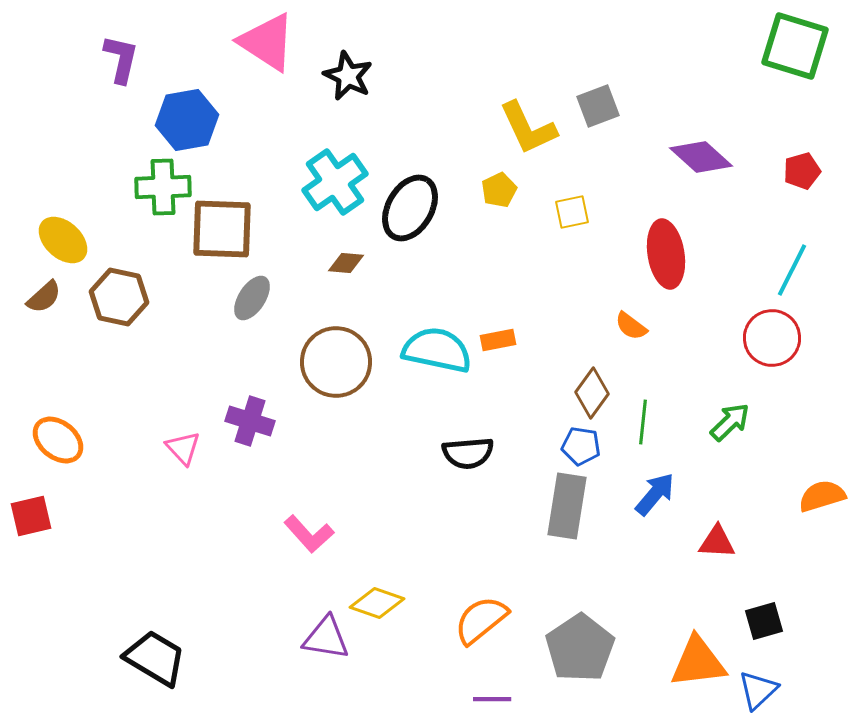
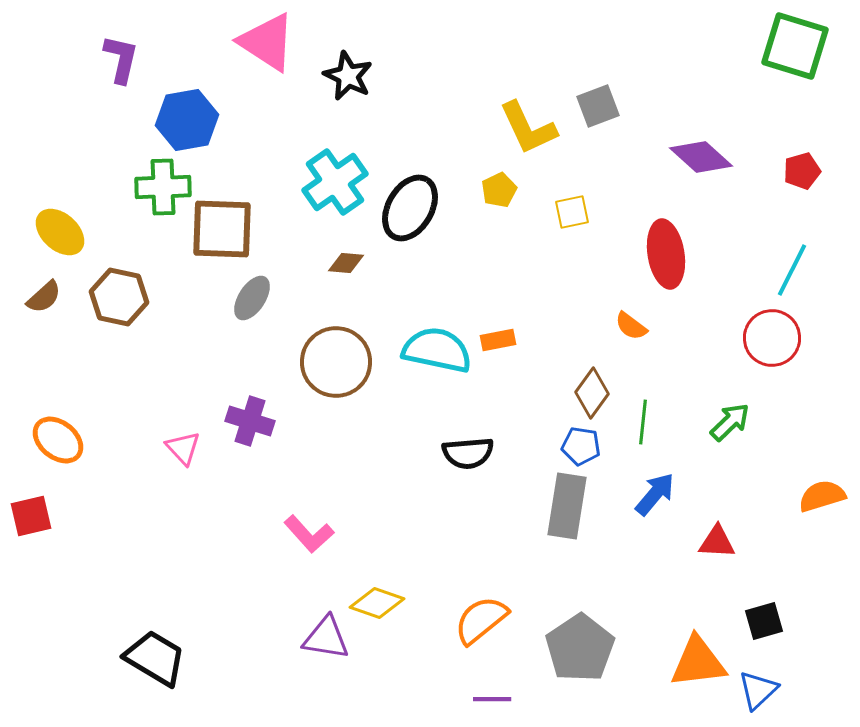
yellow ellipse at (63, 240): moved 3 px left, 8 px up
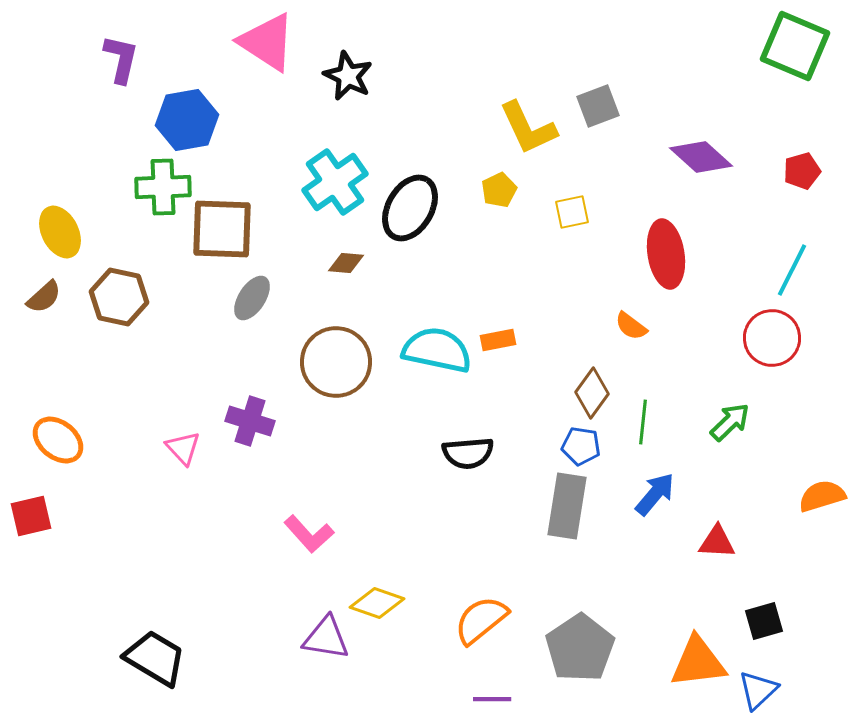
green square at (795, 46): rotated 6 degrees clockwise
yellow ellipse at (60, 232): rotated 21 degrees clockwise
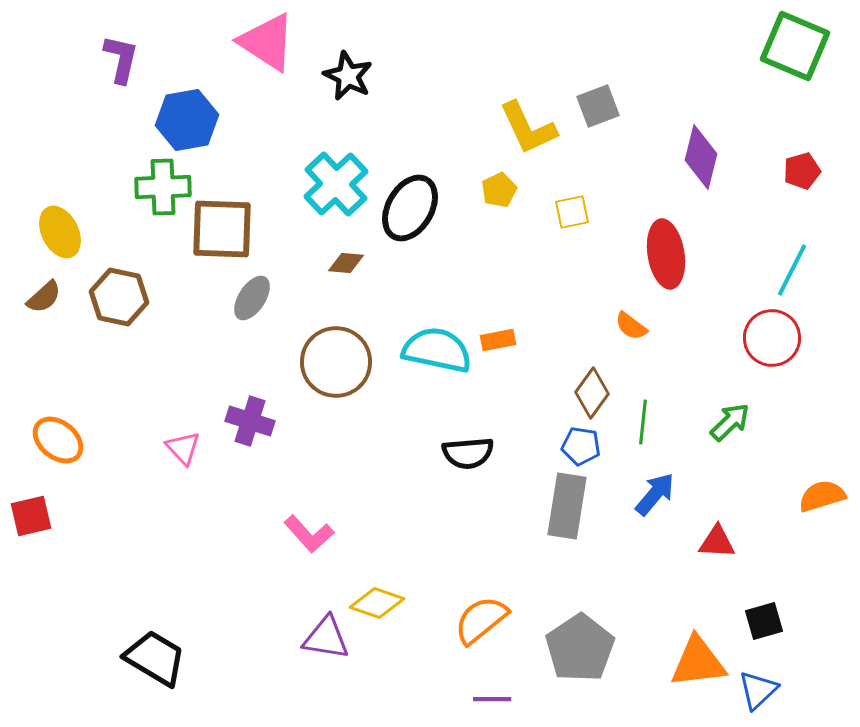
purple diamond at (701, 157): rotated 62 degrees clockwise
cyan cross at (335, 182): moved 1 px right, 2 px down; rotated 8 degrees counterclockwise
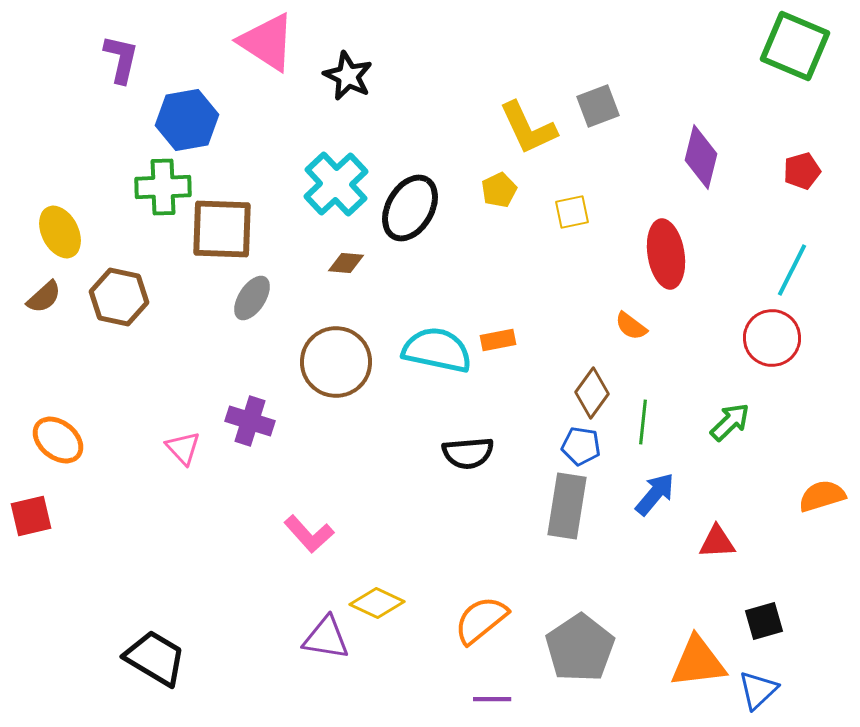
red triangle at (717, 542): rotated 6 degrees counterclockwise
yellow diamond at (377, 603): rotated 6 degrees clockwise
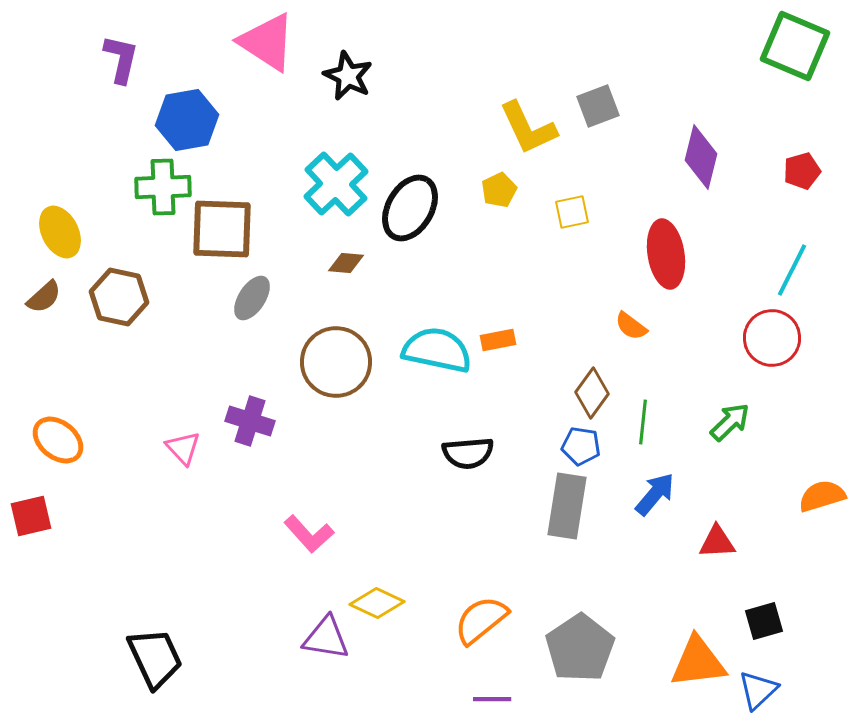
black trapezoid at (155, 658): rotated 34 degrees clockwise
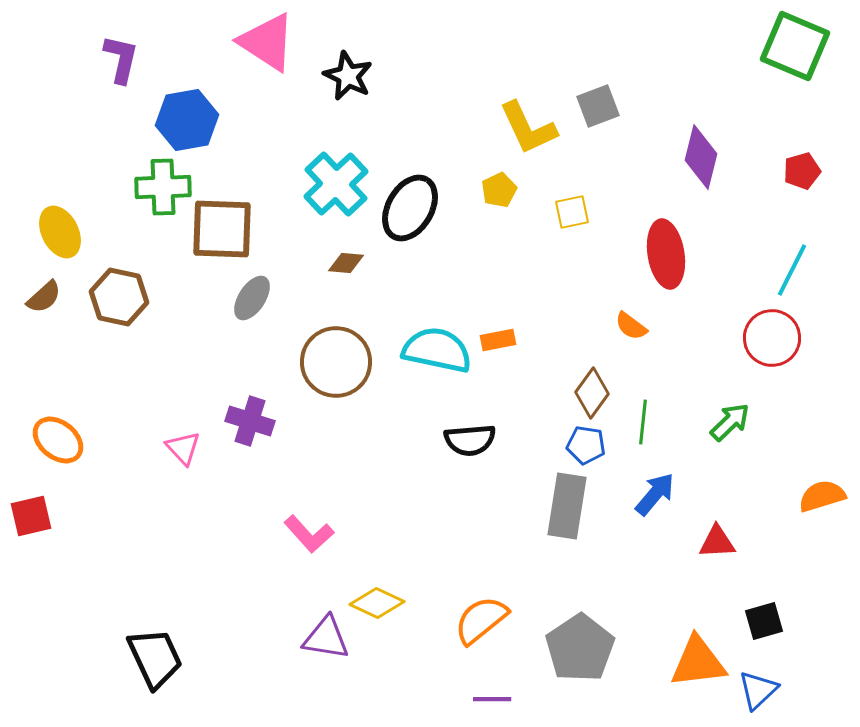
blue pentagon at (581, 446): moved 5 px right, 1 px up
black semicircle at (468, 453): moved 2 px right, 13 px up
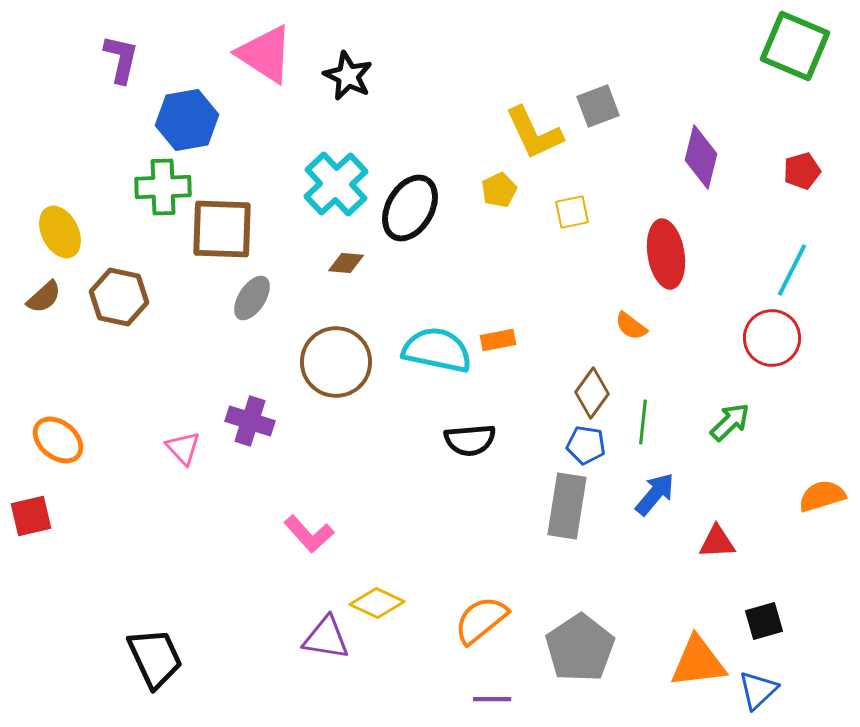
pink triangle at (267, 42): moved 2 px left, 12 px down
yellow L-shape at (528, 128): moved 6 px right, 5 px down
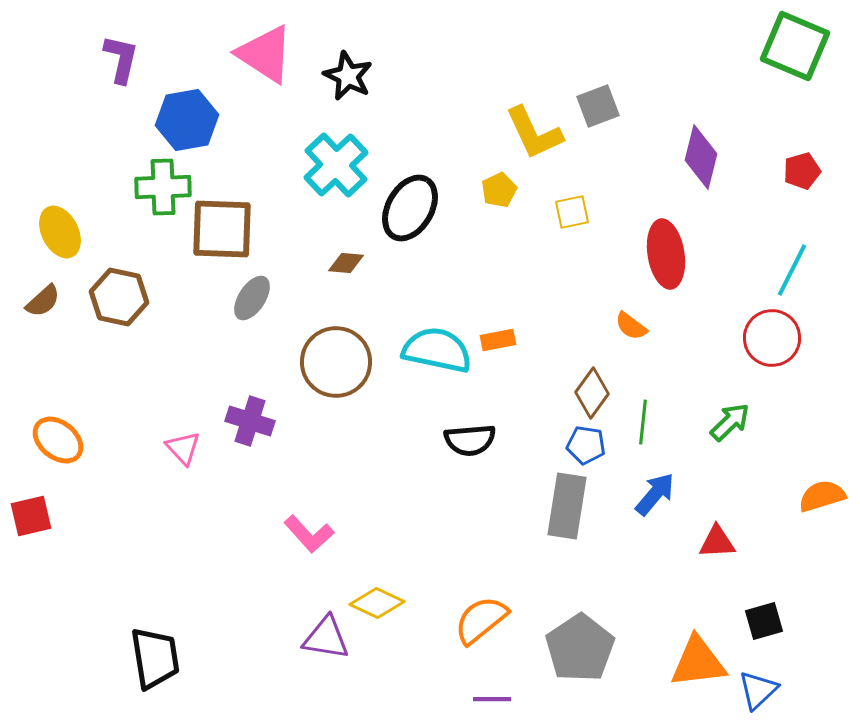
cyan cross at (336, 184): moved 19 px up
brown semicircle at (44, 297): moved 1 px left, 4 px down
black trapezoid at (155, 658): rotated 16 degrees clockwise
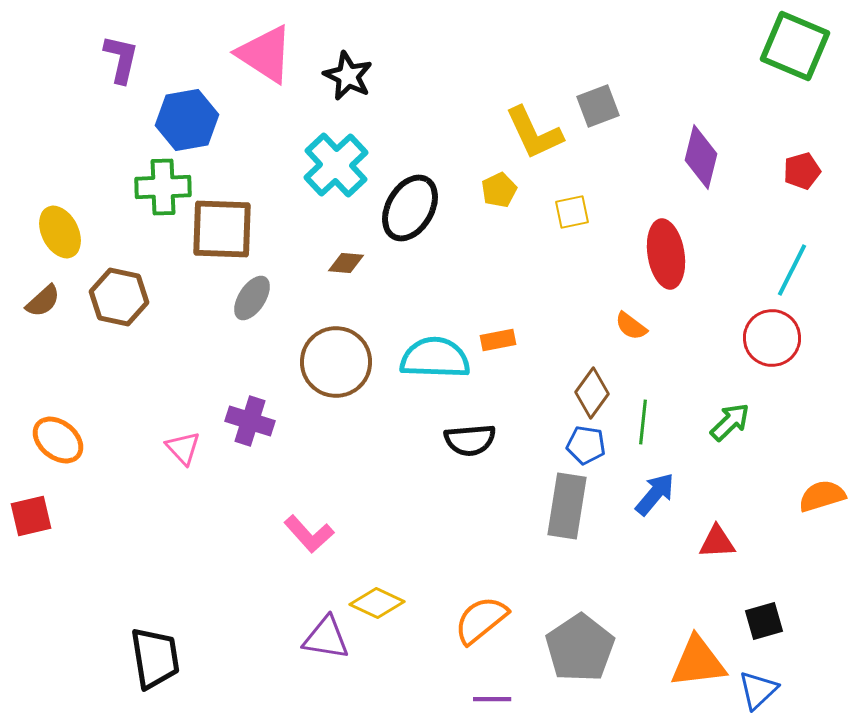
cyan semicircle at (437, 350): moved 2 px left, 8 px down; rotated 10 degrees counterclockwise
